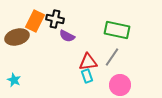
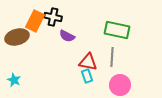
black cross: moved 2 px left, 2 px up
gray line: rotated 30 degrees counterclockwise
red triangle: rotated 18 degrees clockwise
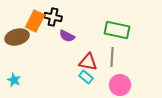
cyan rectangle: moved 1 px left, 1 px down; rotated 32 degrees counterclockwise
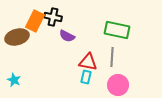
cyan rectangle: rotated 64 degrees clockwise
pink circle: moved 2 px left
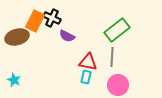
black cross: moved 1 px left, 1 px down; rotated 12 degrees clockwise
green rectangle: rotated 50 degrees counterclockwise
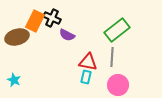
purple semicircle: moved 1 px up
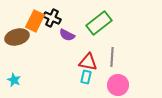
green rectangle: moved 18 px left, 7 px up
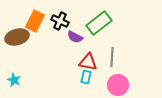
black cross: moved 8 px right, 3 px down
purple semicircle: moved 8 px right, 2 px down
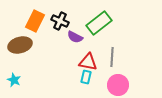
brown ellipse: moved 3 px right, 8 px down
